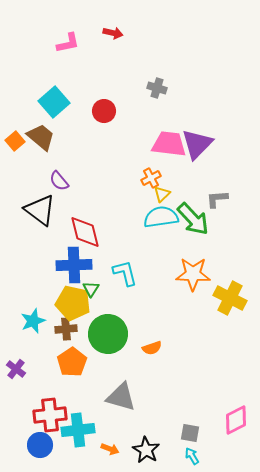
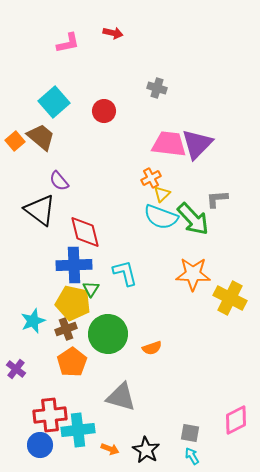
cyan semicircle: rotated 152 degrees counterclockwise
brown cross: rotated 15 degrees counterclockwise
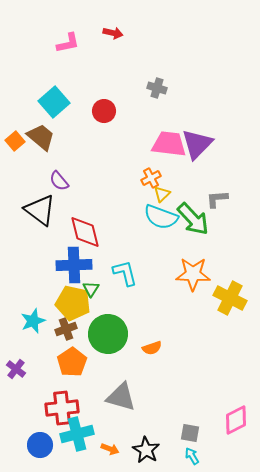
red cross: moved 12 px right, 7 px up
cyan cross: moved 1 px left, 4 px down; rotated 8 degrees counterclockwise
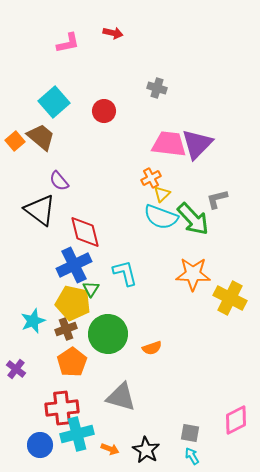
gray L-shape: rotated 10 degrees counterclockwise
blue cross: rotated 24 degrees counterclockwise
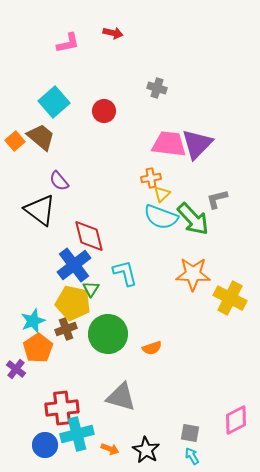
orange cross: rotated 18 degrees clockwise
red diamond: moved 4 px right, 4 px down
blue cross: rotated 12 degrees counterclockwise
orange pentagon: moved 34 px left, 14 px up
blue circle: moved 5 px right
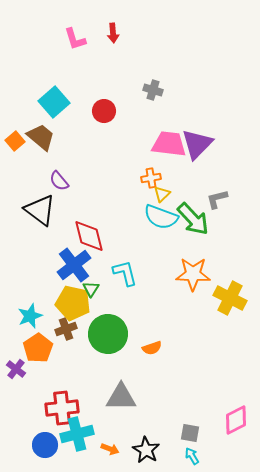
red arrow: rotated 72 degrees clockwise
pink L-shape: moved 7 px right, 4 px up; rotated 85 degrees clockwise
gray cross: moved 4 px left, 2 px down
cyan star: moved 3 px left, 5 px up
gray triangle: rotated 16 degrees counterclockwise
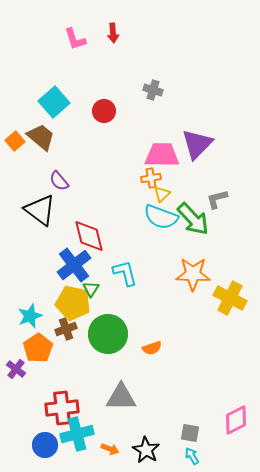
pink trapezoid: moved 7 px left, 11 px down; rotated 6 degrees counterclockwise
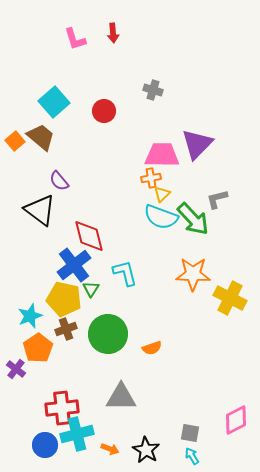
yellow pentagon: moved 9 px left, 4 px up
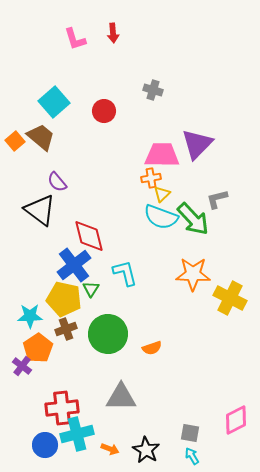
purple semicircle: moved 2 px left, 1 px down
cyan star: rotated 20 degrees clockwise
purple cross: moved 6 px right, 3 px up
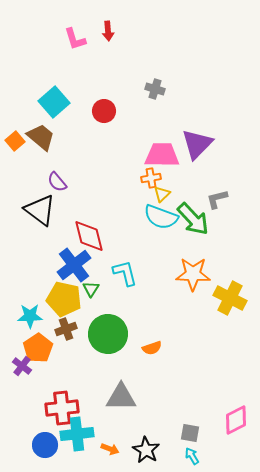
red arrow: moved 5 px left, 2 px up
gray cross: moved 2 px right, 1 px up
cyan cross: rotated 8 degrees clockwise
